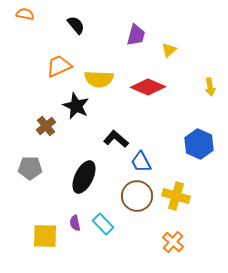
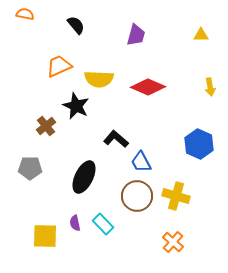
yellow triangle: moved 32 px right, 15 px up; rotated 42 degrees clockwise
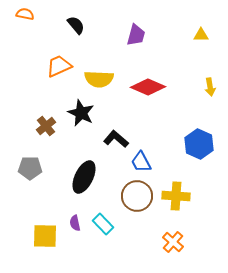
black star: moved 5 px right, 7 px down
yellow cross: rotated 12 degrees counterclockwise
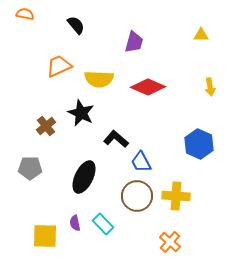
purple trapezoid: moved 2 px left, 7 px down
orange cross: moved 3 px left
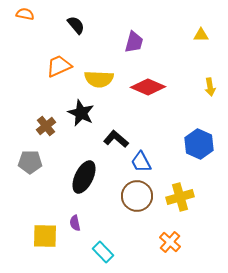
gray pentagon: moved 6 px up
yellow cross: moved 4 px right, 1 px down; rotated 20 degrees counterclockwise
cyan rectangle: moved 28 px down
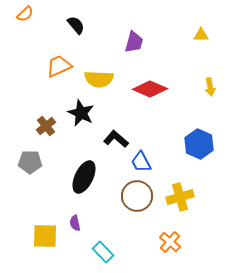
orange semicircle: rotated 126 degrees clockwise
red diamond: moved 2 px right, 2 px down
